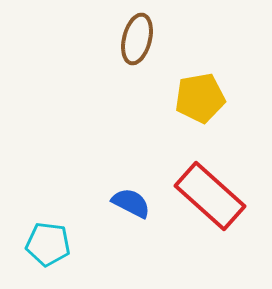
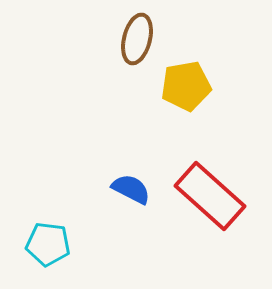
yellow pentagon: moved 14 px left, 12 px up
blue semicircle: moved 14 px up
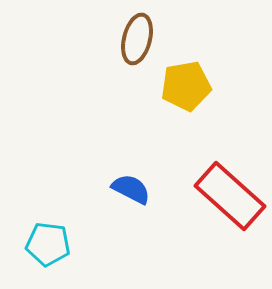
red rectangle: moved 20 px right
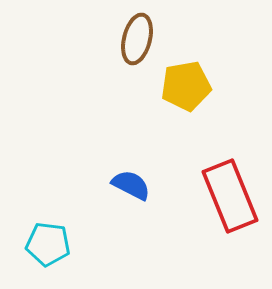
blue semicircle: moved 4 px up
red rectangle: rotated 26 degrees clockwise
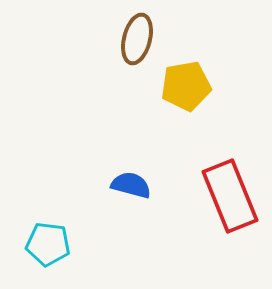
blue semicircle: rotated 12 degrees counterclockwise
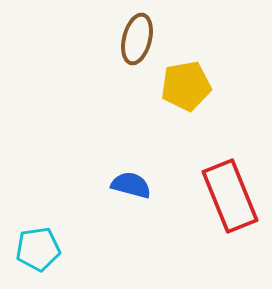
cyan pentagon: moved 10 px left, 5 px down; rotated 15 degrees counterclockwise
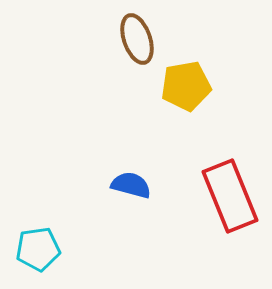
brown ellipse: rotated 33 degrees counterclockwise
